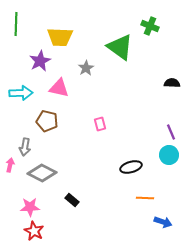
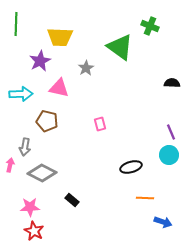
cyan arrow: moved 1 px down
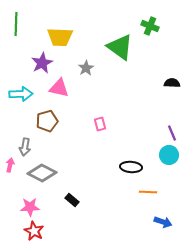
purple star: moved 2 px right, 2 px down
brown pentagon: rotated 30 degrees counterclockwise
purple line: moved 1 px right, 1 px down
black ellipse: rotated 20 degrees clockwise
orange line: moved 3 px right, 6 px up
